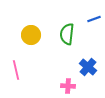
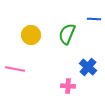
blue line: rotated 24 degrees clockwise
green semicircle: rotated 15 degrees clockwise
pink line: moved 1 px left, 1 px up; rotated 66 degrees counterclockwise
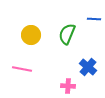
pink line: moved 7 px right
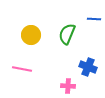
blue cross: rotated 18 degrees counterclockwise
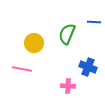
blue line: moved 3 px down
yellow circle: moved 3 px right, 8 px down
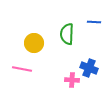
green semicircle: rotated 20 degrees counterclockwise
blue cross: moved 1 px right, 1 px down
pink cross: moved 4 px right, 6 px up
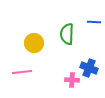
pink line: moved 3 px down; rotated 18 degrees counterclockwise
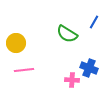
blue line: rotated 64 degrees counterclockwise
green semicircle: rotated 60 degrees counterclockwise
yellow circle: moved 18 px left
pink line: moved 2 px right, 2 px up
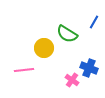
yellow circle: moved 28 px right, 5 px down
pink cross: rotated 32 degrees clockwise
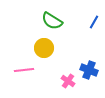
green semicircle: moved 15 px left, 13 px up
blue cross: moved 2 px down
pink cross: moved 4 px left, 1 px down
